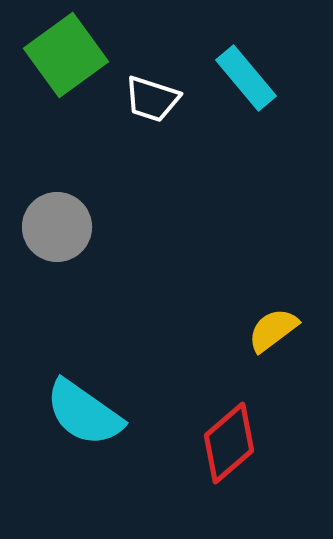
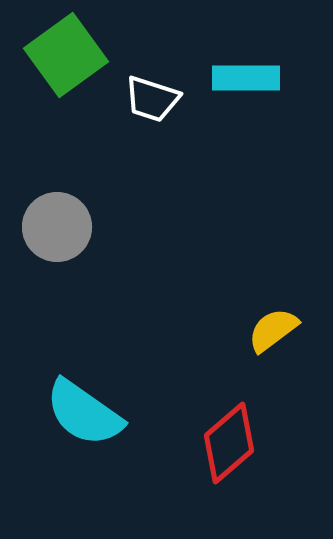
cyan rectangle: rotated 50 degrees counterclockwise
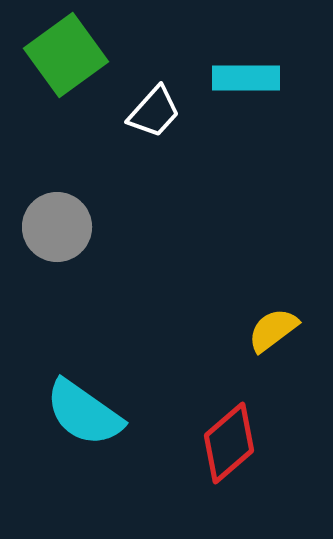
white trapezoid: moved 2 px right, 13 px down; rotated 66 degrees counterclockwise
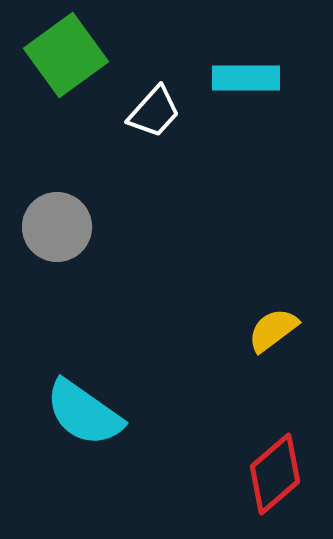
red diamond: moved 46 px right, 31 px down
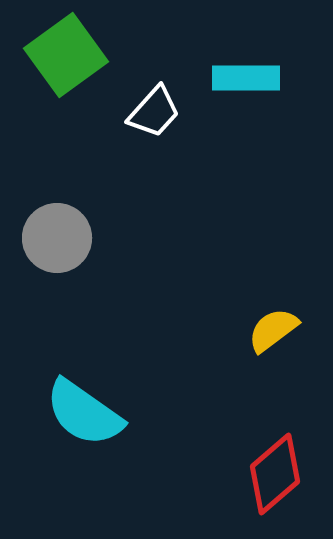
gray circle: moved 11 px down
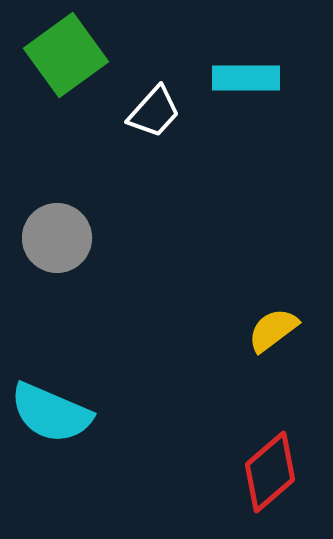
cyan semicircle: moved 33 px left; rotated 12 degrees counterclockwise
red diamond: moved 5 px left, 2 px up
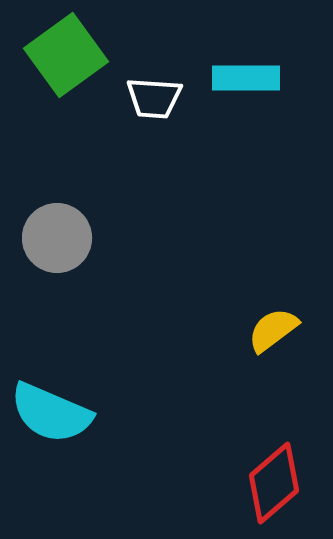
white trapezoid: moved 14 px up; rotated 52 degrees clockwise
red diamond: moved 4 px right, 11 px down
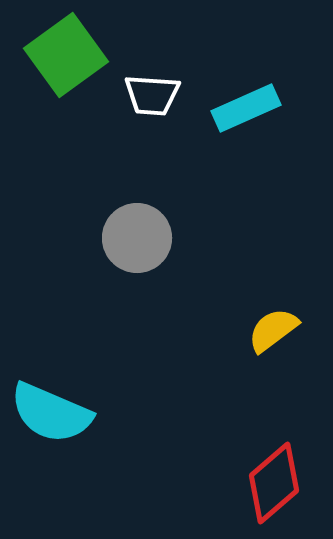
cyan rectangle: moved 30 px down; rotated 24 degrees counterclockwise
white trapezoid: moved 2 px left, 3 px up
gray circle: moved 80 px right
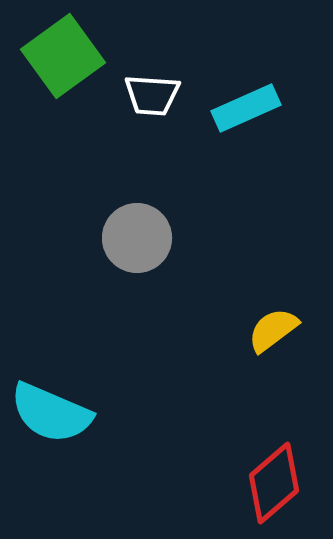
green square: moved 3 px left, 1 px down
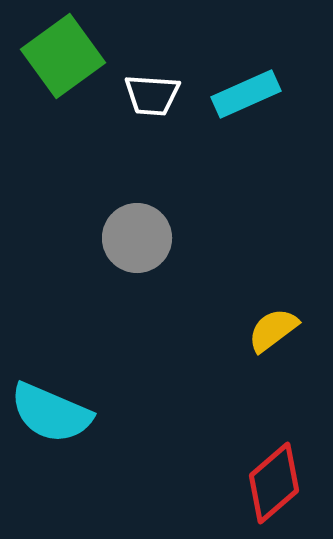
cyan rectangle: moved 14 px up
